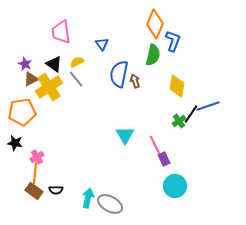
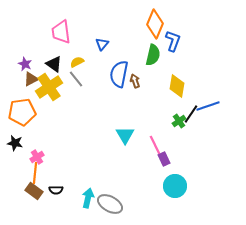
blue triangle: rotated 16 degrees clockwise
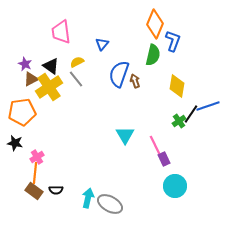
black triangle: moved 3 px left, 2 px down
blue semicircle: rotated 8 degrees clockwise
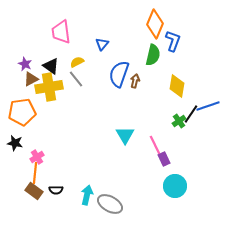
brown arrow: rotated 32 degrees clockwise
yellow cross: rotated 24 degrees clockwise
cyan arrow: moved 1 px left, 3 px up
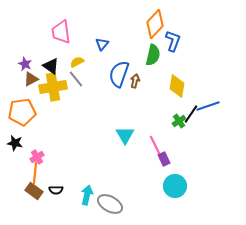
orange diamond: rotated 20 degrees clockwise
yellow cross: moved 4 px right
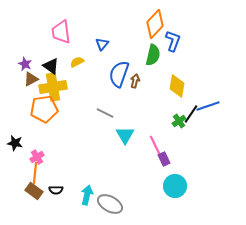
gray line: moved 29 px right, 34 px down; rotated 24 degrees counterclockwise
orange pentagon: moved 22 px right, 3 px up
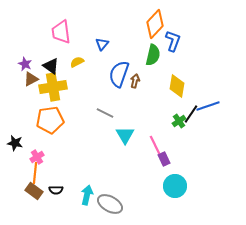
orange pentagon: moved 6 px right, 11 px down
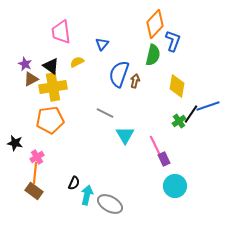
black semicircle: moved 18 px right, 7 px up; rotated 64 degrees counterclockwise
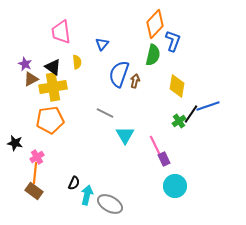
yellow semicircle: rotated 112 degrees clockwise
black triangle: moved 2 px right, 1 px down
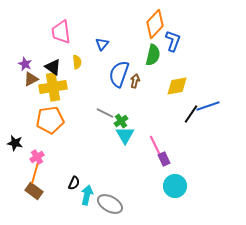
yellow diamond: rotated 70 degrees clockwise
green cross: moved 58 px left
orange line: rotated 10 degrees clockwise
